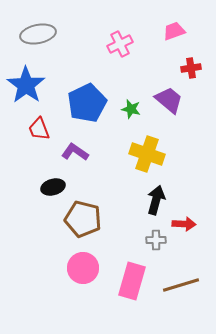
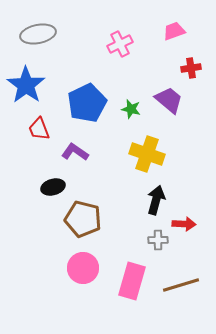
gray cross: moved 2 px right
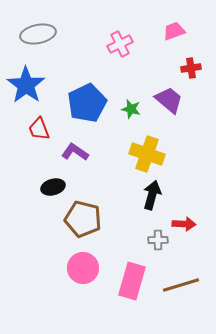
black arrow: moved 4 px left, 5 px up
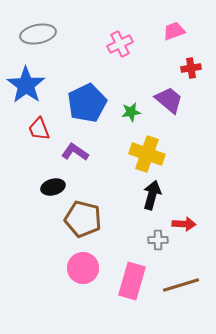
green star: moved 3 px down; rotated 24 degrees counterclockwise
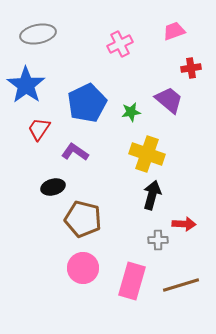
red trapezoid: rotated 55 degrees clockwise
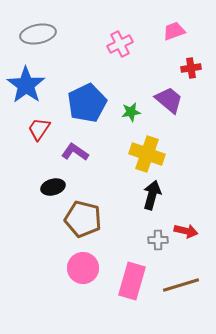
red arrow: moved 2 px right, 7 px down; rotated 10 degrees clockwise
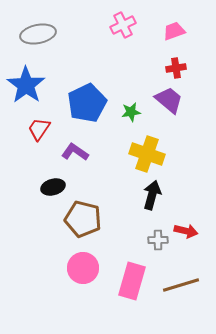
pink cross: moved 3 px right, 19 px up
red cross: moved 15 px left
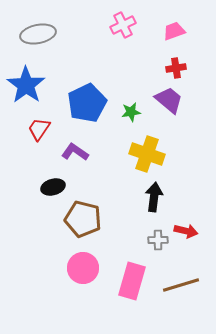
black arrow: moved 2 px right, 2 px down; rotated 8 degrees counterclockwise
